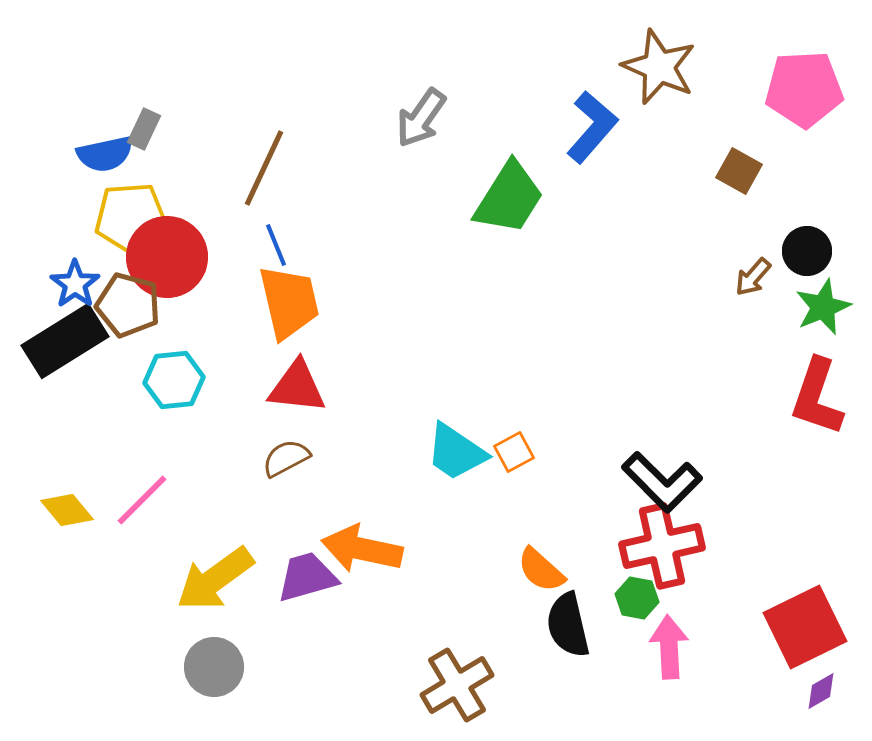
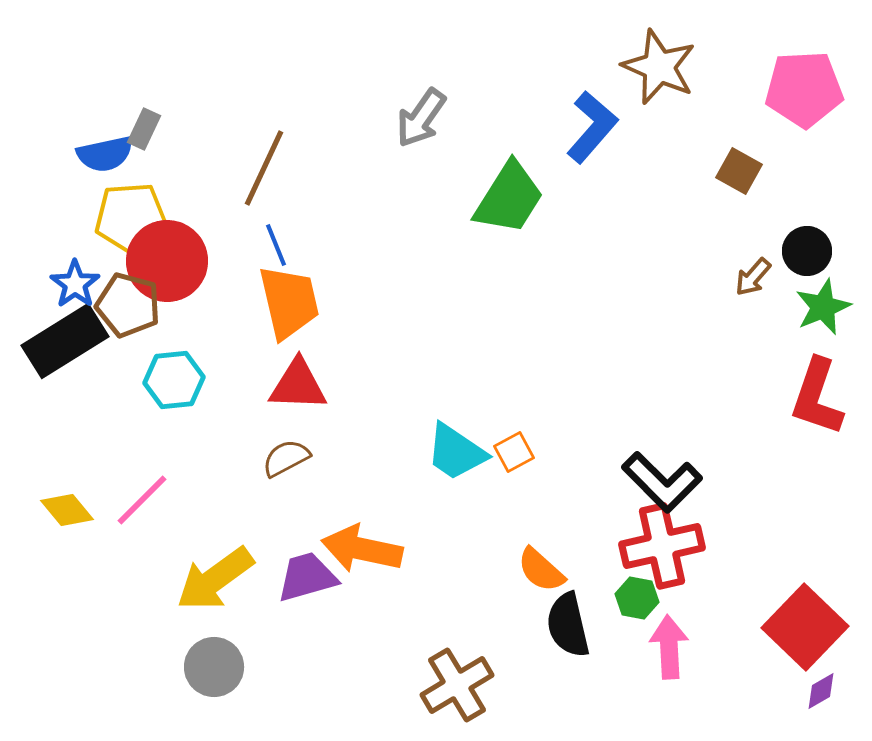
red circle: moved 4 px down
red triangle: moved 1 px right, 2 px up; rotated 4 degrees counterclockwise
red square: rotated 20 degrees counterclockwise
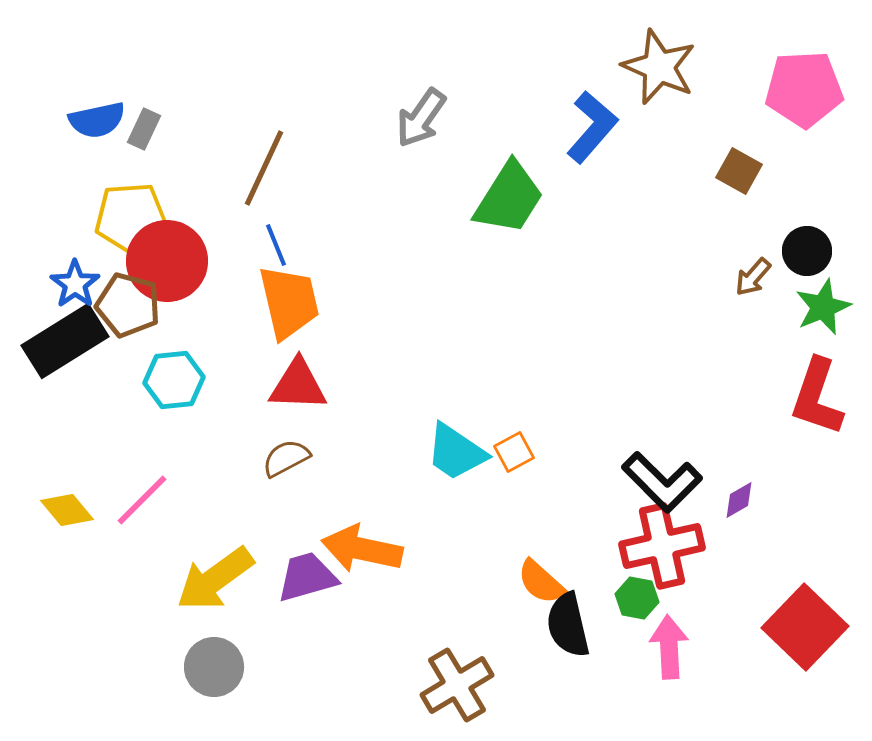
blue semicircle: moved 8 px left, 34 px up
orange semicircle: moved 12 px down
purple diamond: moved 82 px left, 191 px up
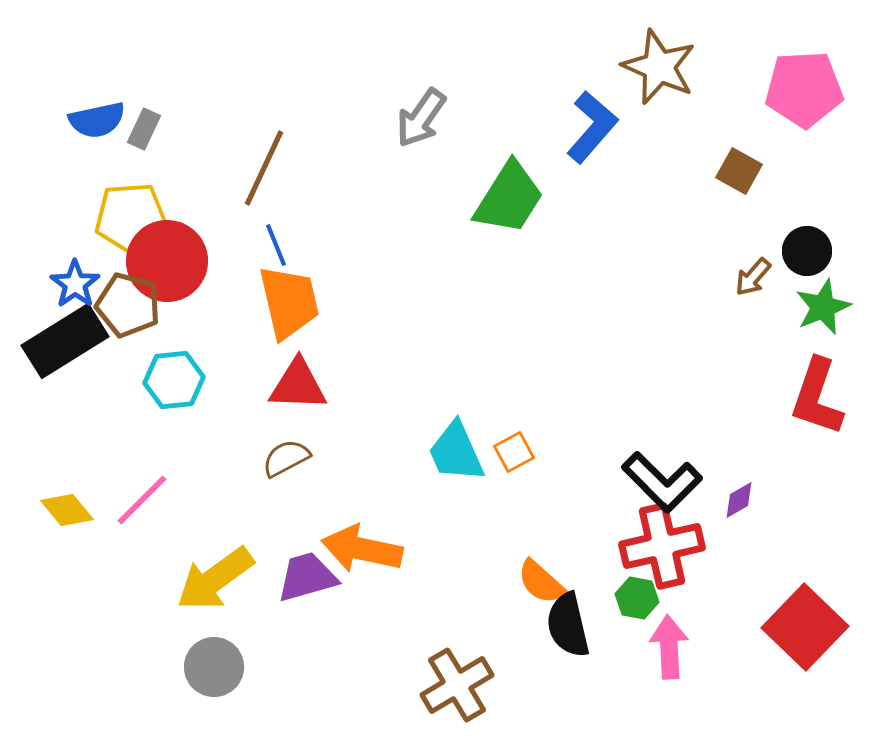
cyan trapezoid: rotated 32 degrees clockwise
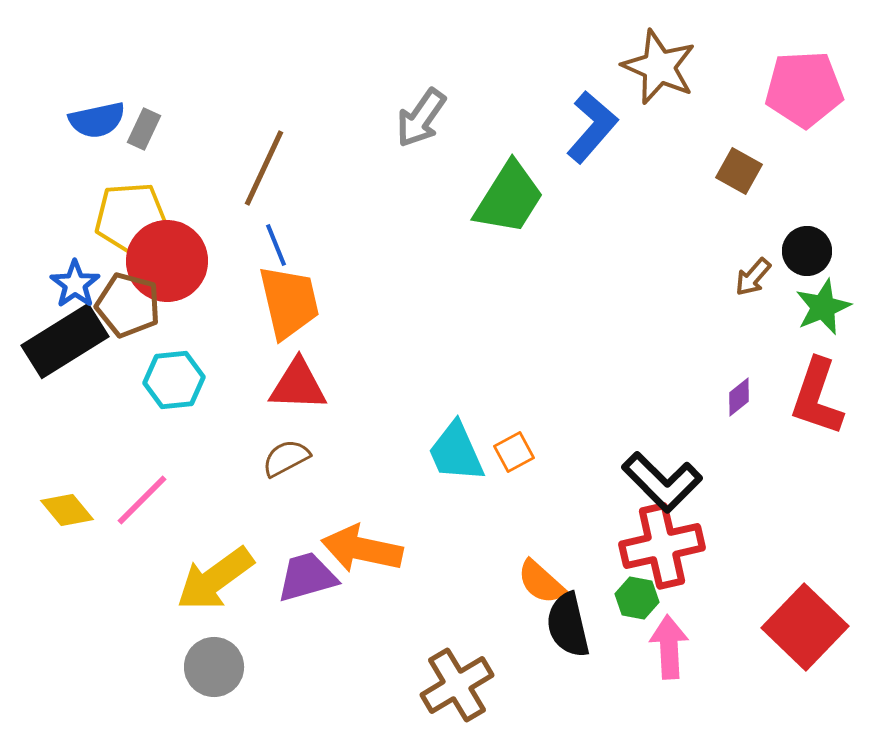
purple diamond: moved 103 px up; rotated 9 degrees counterclockwise
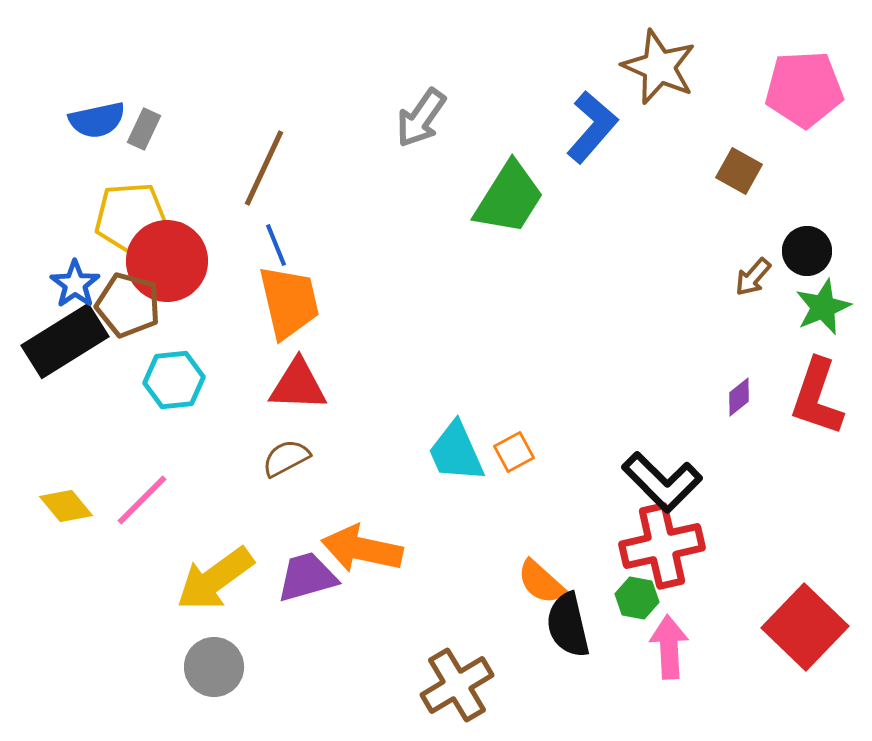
yellow diamond: moved 1 px left, 4 px up
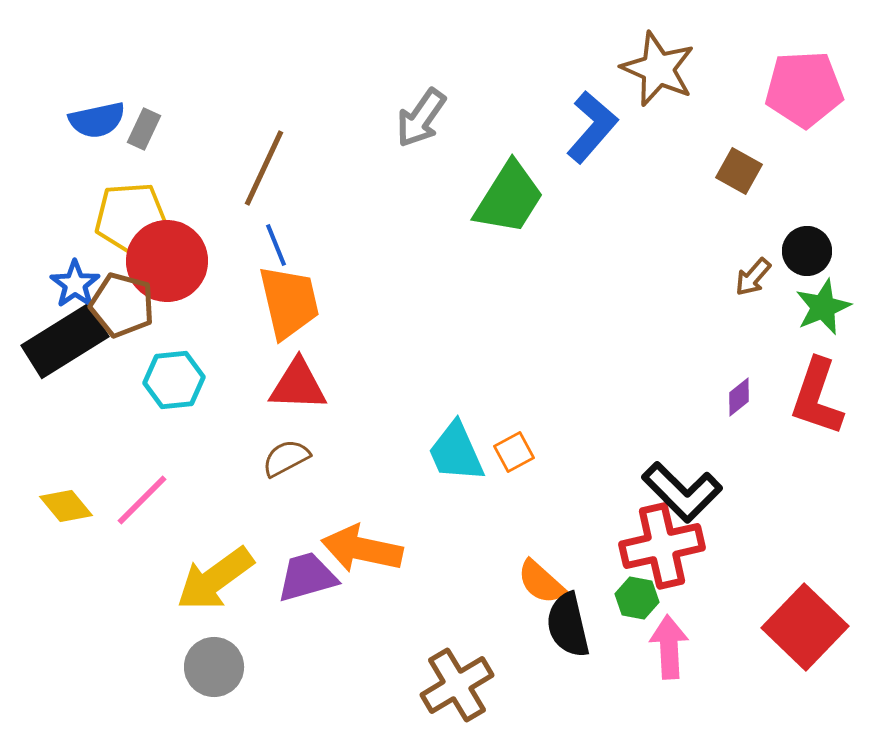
brown star: moved 1 px left, 2 px down
brown pentagon: moved 6 px left
black L-shape: moved 20 px right, 10 px down
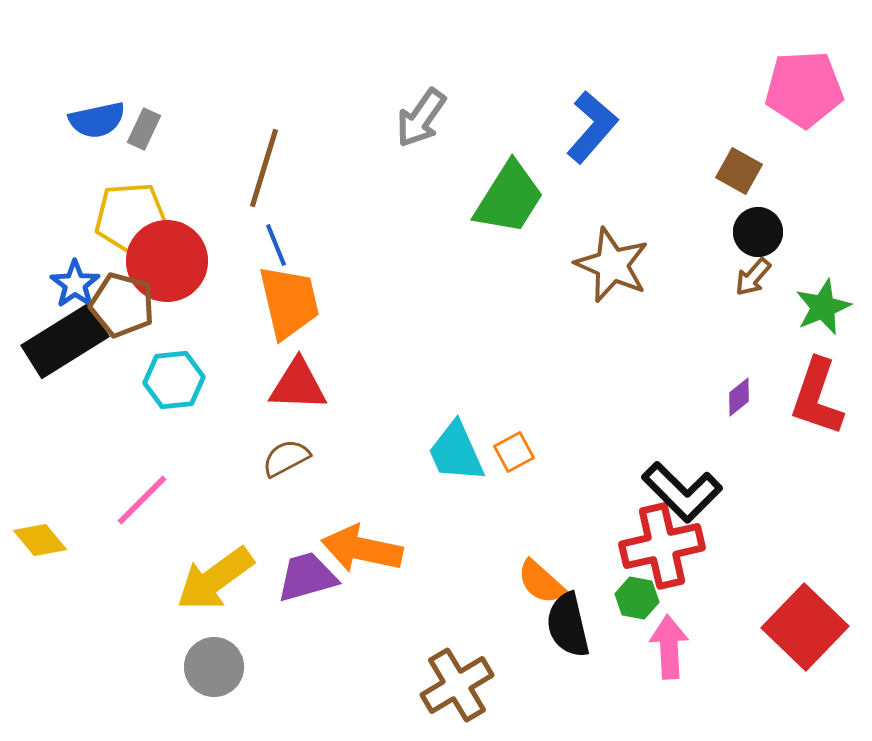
brown star: moved 46 px left, 196 px down
brown line: rotated 8 degrees counterclockwise
black circle: moved 49 px left, 19 px up
yellow diamond: moved 26 px left, 34 px down
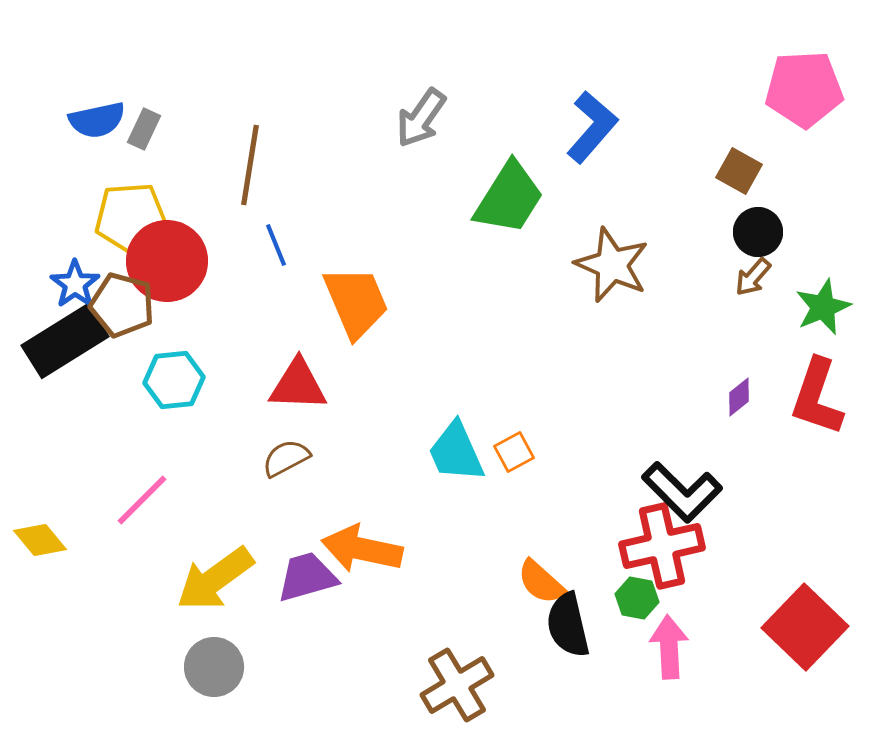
brown line: moved 14 px left, 3 px up; rotated 8 degrees counterclockwise
orange trapezoid: moved 67 px right; rotated 10 degrees counterclockwise
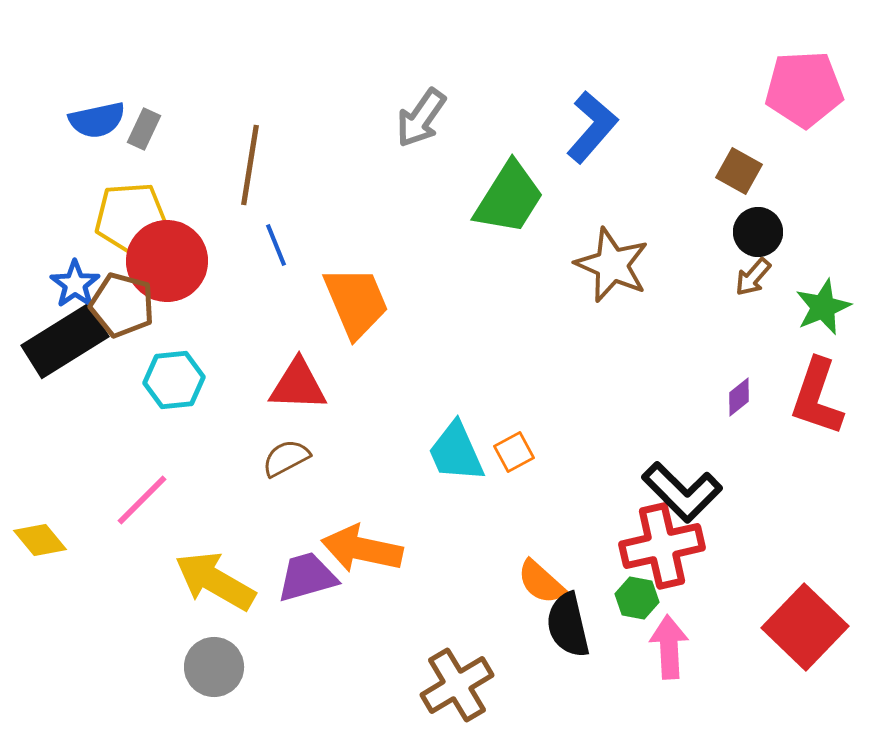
yellow arrow: moved 2 px down; rotated 66 degrees clockwise
